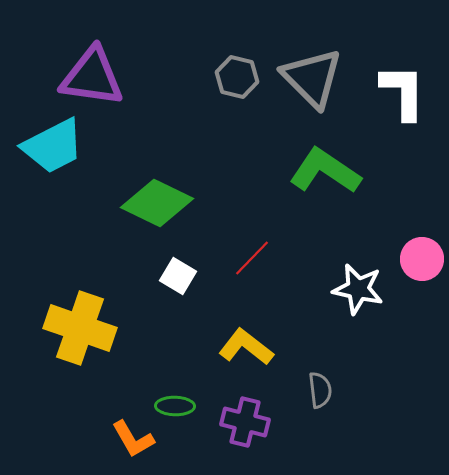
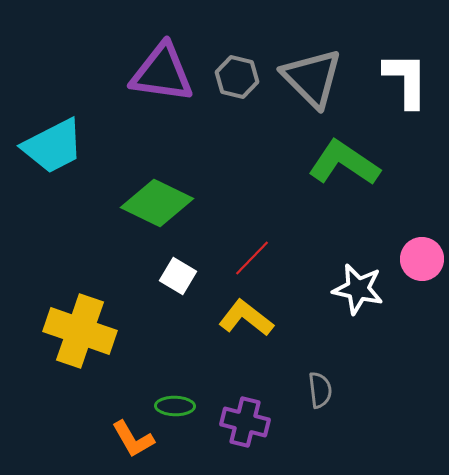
purple triangle: moved 70 px right, 4 px up
white L-shape: moved 3 px right, 12 px up
green L-shape: moved 19 px right, 8 px up
yellow cross: moved 3 px down
yellow L-shape: moved 29 px up
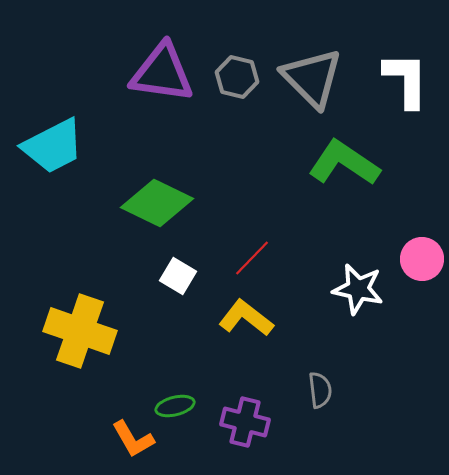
green ellipse: rotated 15 degrees counterclockwise
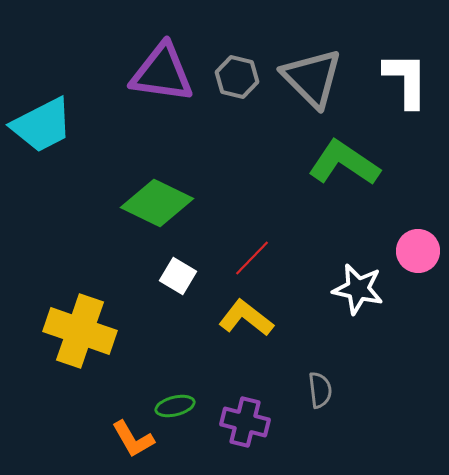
cyan trapezoid: moved 11 px left, 21 px up
pink circle: moved 4 px left, 8 px up
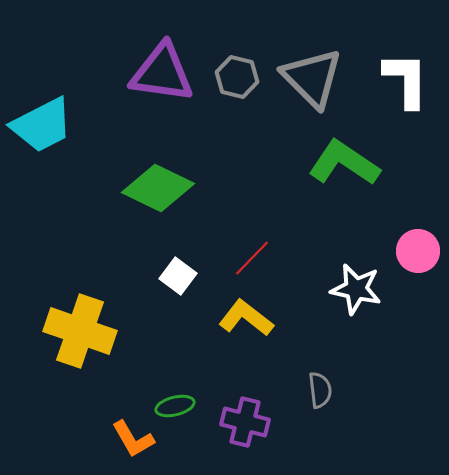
green diamond: moved 1 px right, 15 px up
white square: rotated 6 degrees clockwise
white star: moved 2 px left
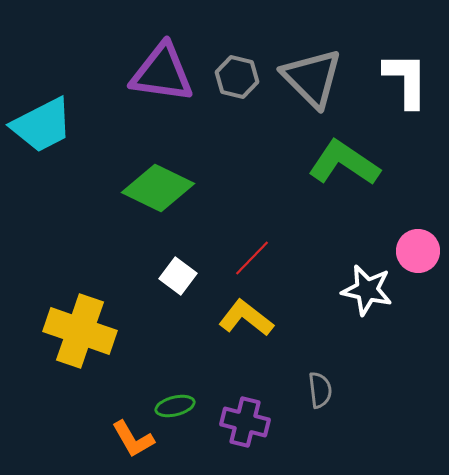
white star: moved 11 px right, 1 px down
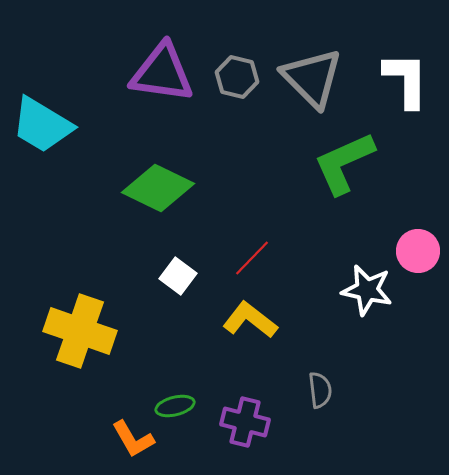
cyan trapezoid: rotated 58 degrees clockwise
green L-shape: rotated 58 degrees counterclockwise
yellow L-shape: moved 4 px right, 2 px down
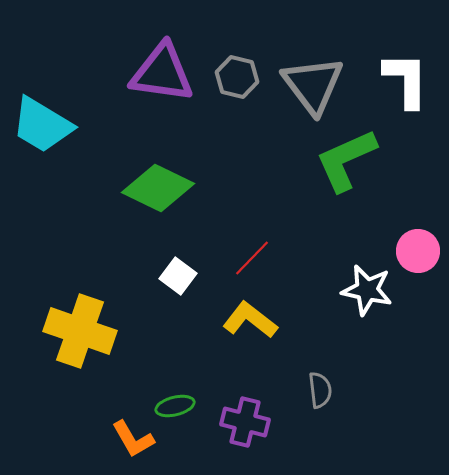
gray triangle: moved 1 px right, 7 px down; rotated 8 degrees clockwise
green L-shape: moved 2 px right, 3 px up
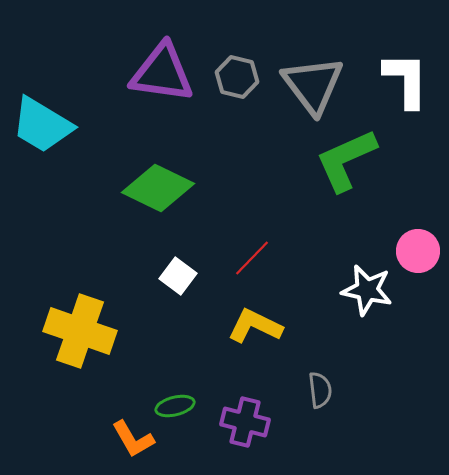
yellow L-shape: moved 5 px right, 6 px down; rotated 12 degrees counterclockwise
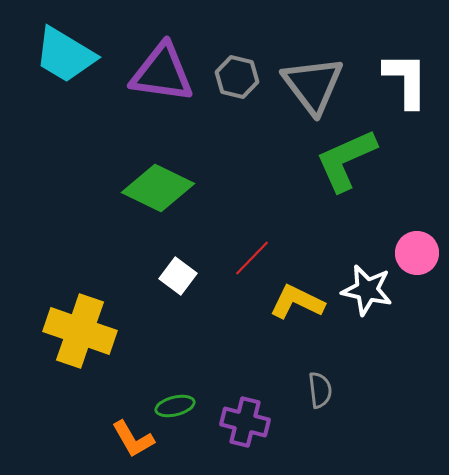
cyan trapezoid: moved 23 px right, 70 px up
pink circle: moved 1 px left, 2 px down
yellow L-shape: moved 42 px right, 24 px up
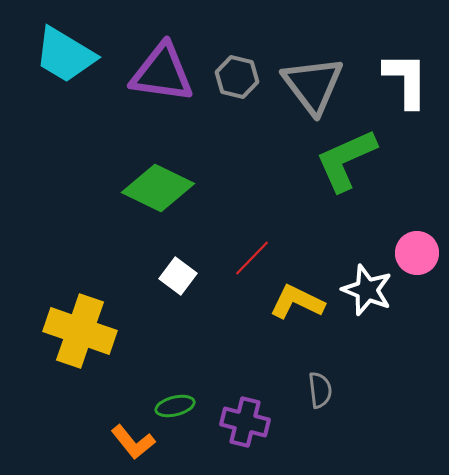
white star: rotated 9 degrees clockwise
orange L-shape: moved 3 px down; rotated 9 degrees counterclockwise
